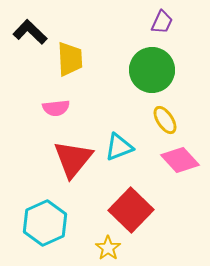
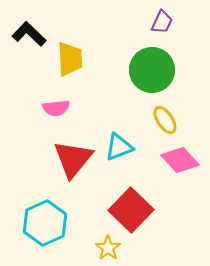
black L-shape: moved 1 px left, 2 px down
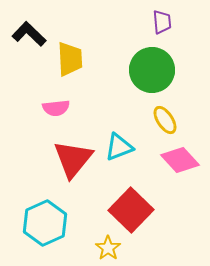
purple trapezoid: rotated 30 degrees counterclockwise
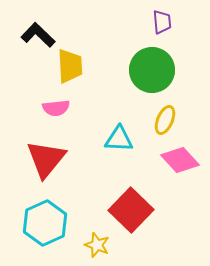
black L-shape: moved 9 px right, 1 px down
yellow trapezoid: moved 7 px down
yellow ellipse: rotated 56 degrees clockwise
cyan triangle: moved 8 px up; rotated 24 degrees clockwise
red triangle: moved 27 px left
yellow star: moved 11 px left, 3 px up; rotated 15 degrees counterclockwise
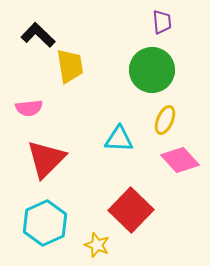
yellow trapezoid: rotated 6 degrees counterclockwise
pink semicircle: moved 27 px left
red triangle: rotated 6 degrees clockwise
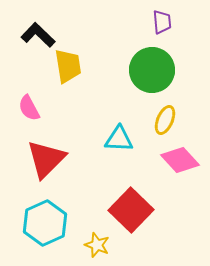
yellow trapezoid: moved 2 px left
pink semicircle: rotated 68 degrees clockwise
